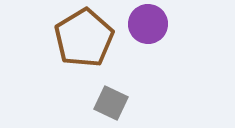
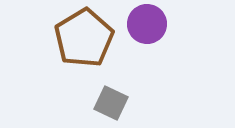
purple circle: moved 1 px left
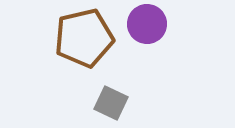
brown pentagon: rotated 18 degrees clockwise
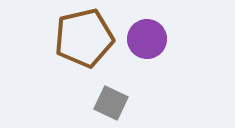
purple circle: moved 15 px down
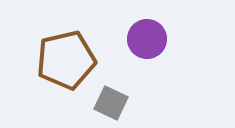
brown pentagon: moved 18 px left, 22 px down
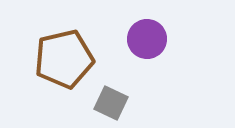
brown pentagon: moved 2 px left, 1 px up
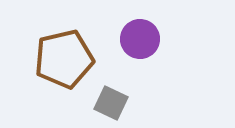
purple circle: moved 7 px left
